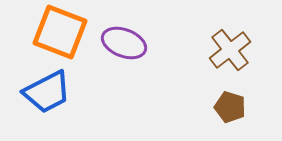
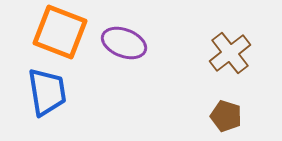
brown cross: moved 3 px down
blue trapezoid: rotated 72 degrees counterclockwise
brown pentagon: moved 4 px left, 9 px down
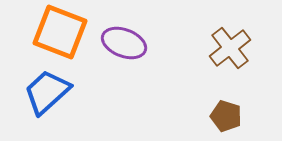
brown cross: moved 5 px up
blue trapezoid: rotated 123 degrees counterclockwise
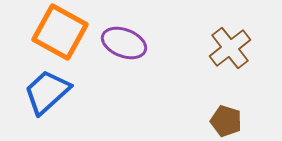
orange square: rotated 8 degrees clockwise
brown pentagon: moved 5 px down
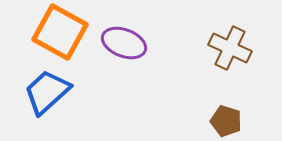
brown cross: rotated 27 degrees counterclockwise
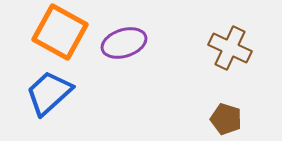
purple ellipse: rotated 39 degrees counterclockwise
blue trapezoid: moved 2 px right, 1 px down
brown pentagon: moved 2 px up
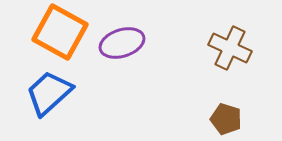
purple ellipse: moved 2 px left
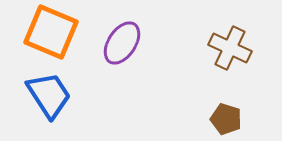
orange square: moved 9 px left; rotated 6 degrees counterclockwise
purple ellipse: rotated 39 degrees counterclockwise
blue trapezoid: moved 2 px down; rotated 99 degrees clockwise
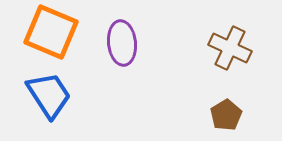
purple ellipse: rotated 39 degrees counterclockwise
brown pentagon: moved 4 px up; rotated 24 degrees clockwise
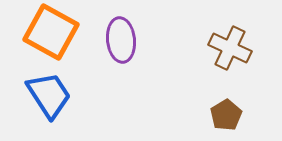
orange square: rotated 6 degrees clockwise
purple ellipse: moved 1 px left, 3 px up
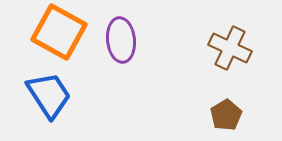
orange square: moved 8 px right
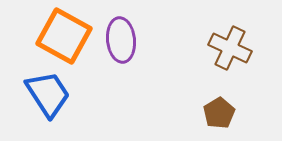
orange square: moved 5 px right, 4 px down
blue trapezoid: moved 1 px left, 1 px up
brown pentagon: moved 7 px left, 2 px up
